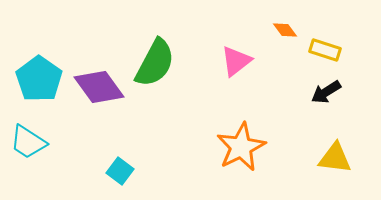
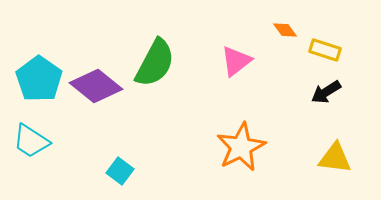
purple diamond: moved 3 px left, 1 px up; rotated 15 degrees counterclockwise
cyan trapezoid: moved 3 px right, 1 px up
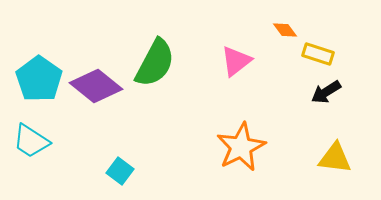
yellow rectangle: moved 7 px left, 4 px down
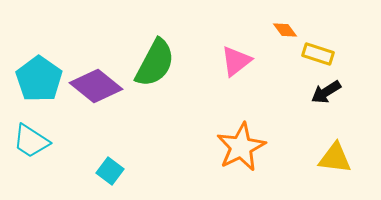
cyan square: moved 10 px left
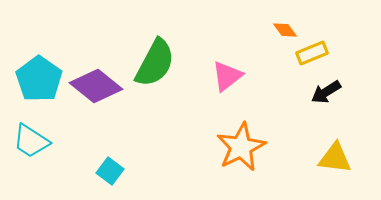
yellow rectangle: moved 6 px left, 1 px up; rotated 40 degrees counterclockwise
pink triangle: moved 9 px left, 15 px down
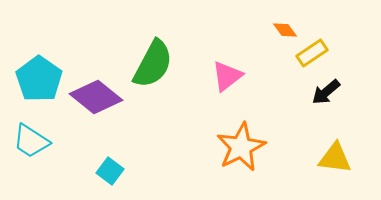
yellow rectangle: rotated 12 degrees counterclockwise
green semicircle: moved 2 px left, 1 px down
purple diamond: moved 11 px down
black arrow: rotated 8 degrees counterclockwise
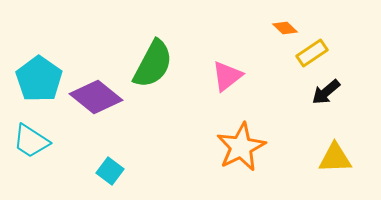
orange diamond: moved 2 px up; rotated 10 degrees counterclockwise
yellow triangle: rotated 9 degrees counterclockwise
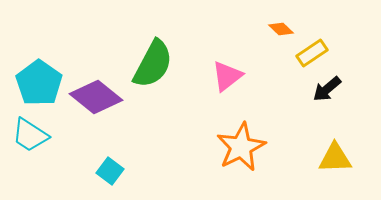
orange diamond: moved 4 px left, 1 px down
cyan pentagon: moved 4 px down
black arrow: moved 1 px right, 3 px up
cyan trapezoid: moved 1 px left, 6 px up
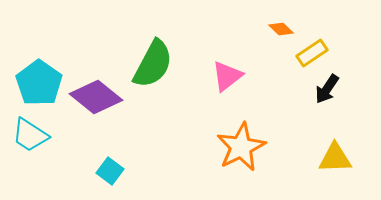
black arrow: rotated 16 degrees counterclockwise
